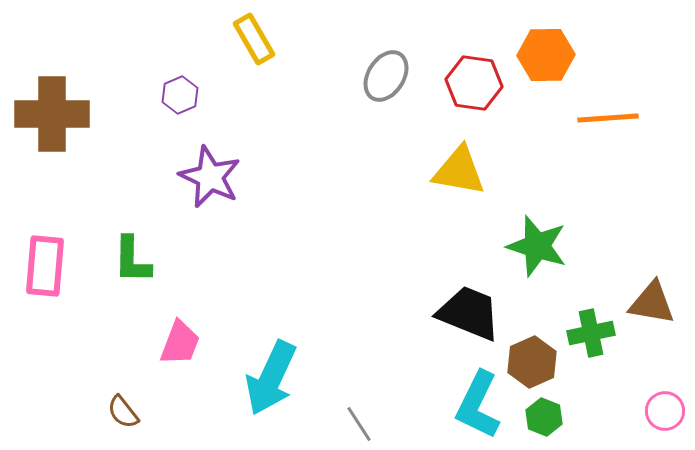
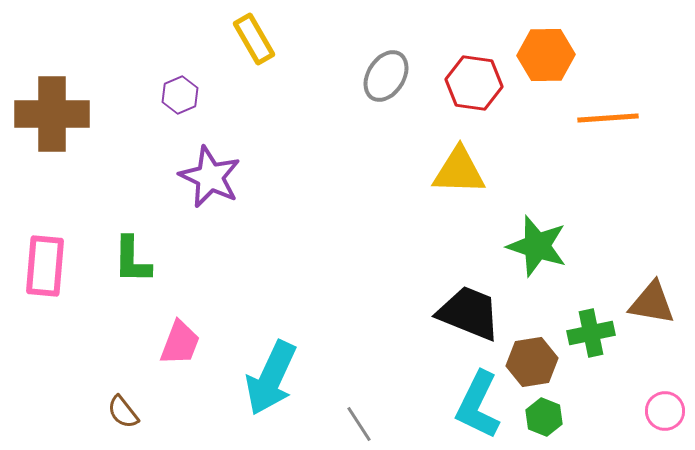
yellow triangle: rotated 8 degrees counterclockwise
brown hexagon: rotated 15 degrees clockwise
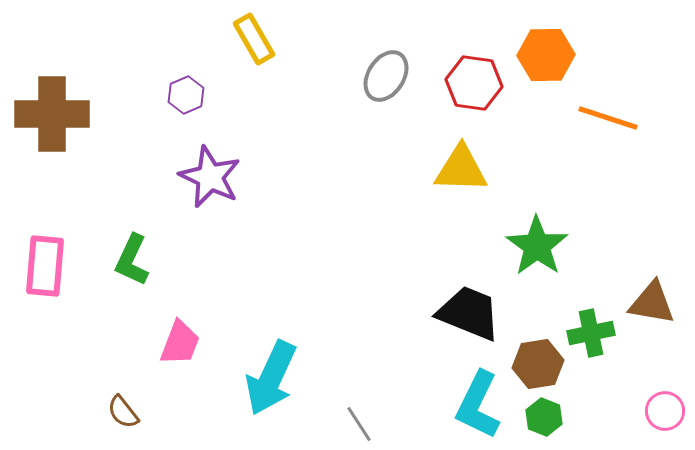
purple hexagon: moved 6 px right
orange line: rotated 22 degrees clockwise
yellow triangle: moved 2 px right, 2 px up
green star: rotated 18 degrees clockwise
green L-shape: rotated 24 degrees clockwise
brown hexagon: moved 6 px right, 2 px down
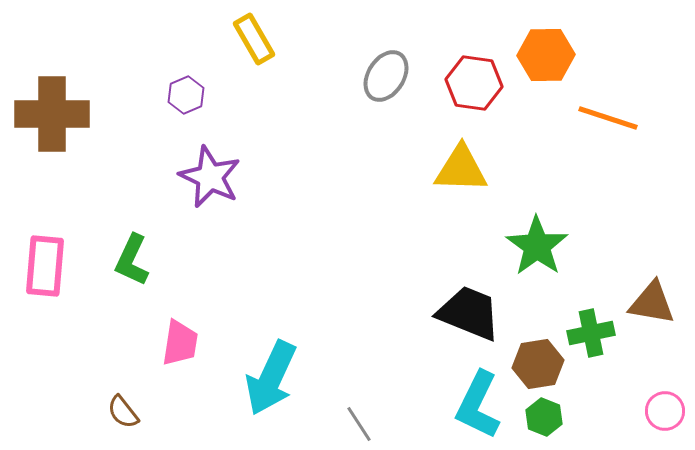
pink trapezoid: rotated 12 degrees counterclockwise
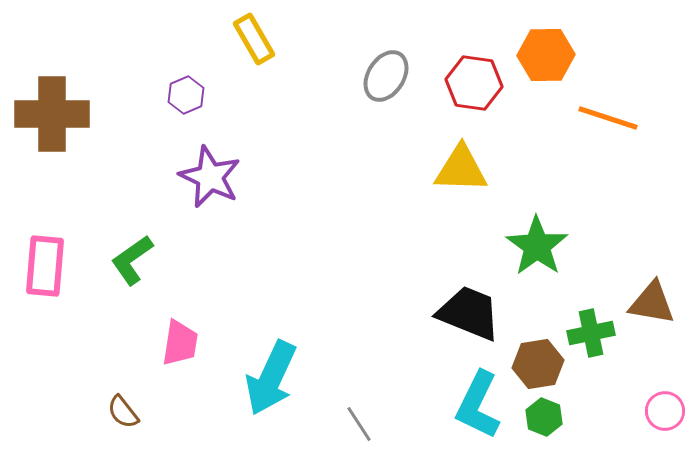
green L-shape: rotated 30 degrees clockwise
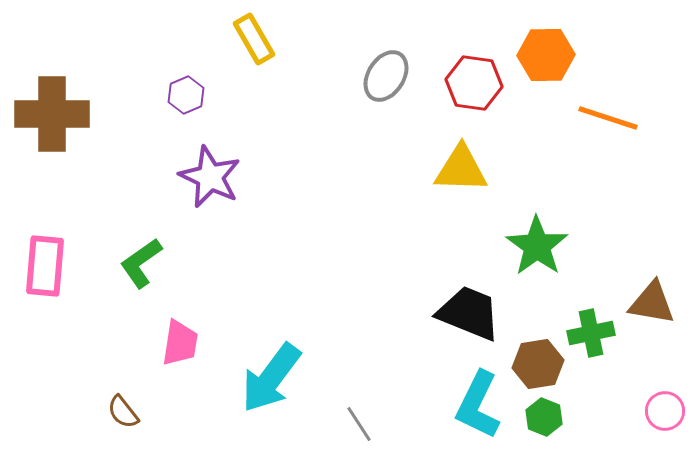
green L-shape: moved 9 px right, 3 px down
cyan arrow: rotated 12 degrees clockwise
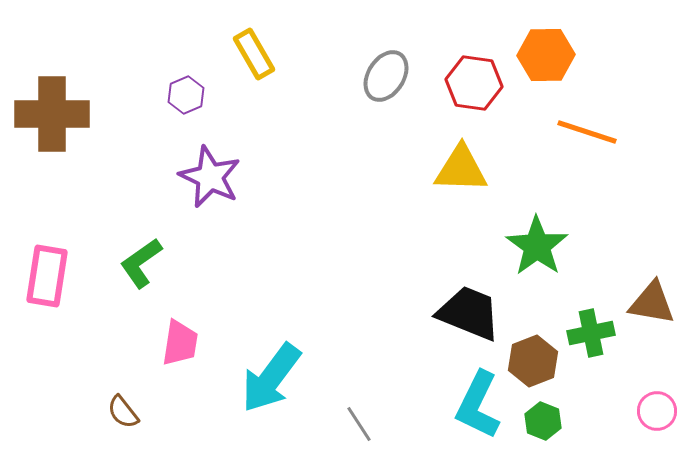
yellow rectangle: moved 15 px down
orange line: moved 21 px left, 14 px down
pink rectangle: moved 2 px right, 10 px down; rotated 4 degrees clockwise
brown hexagon: moved 5 px left, 3 px up; rotated 12 degrees counterclockwise
pink circle: moved 8 px left
green hexagon: moved 1 px left, 4 px down
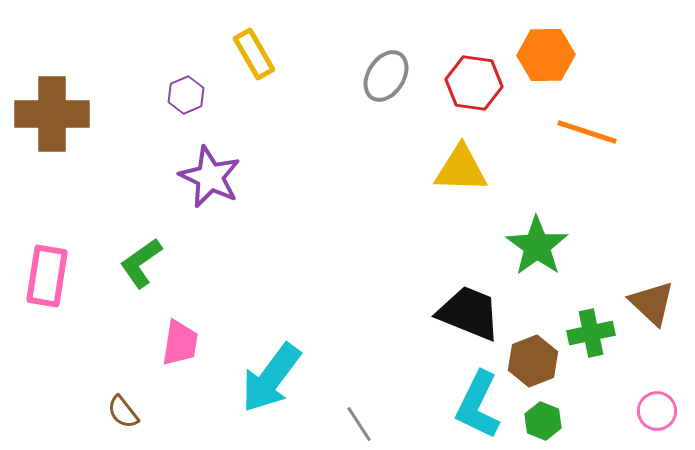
brown triangle: rotated 33 degrees clockwise
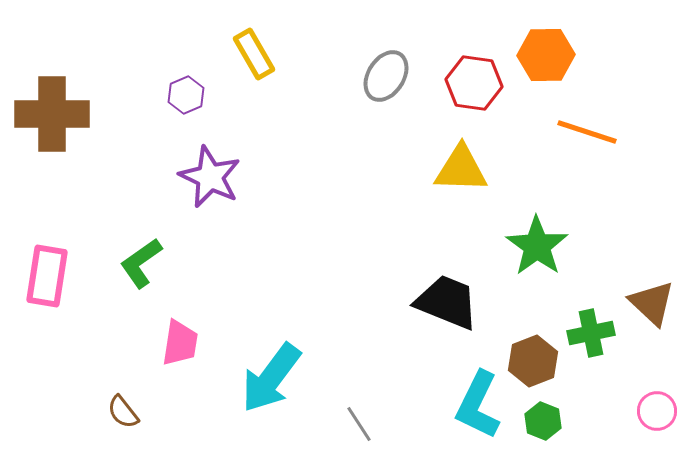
black trapezoid: moved 22 px left, 11 px up
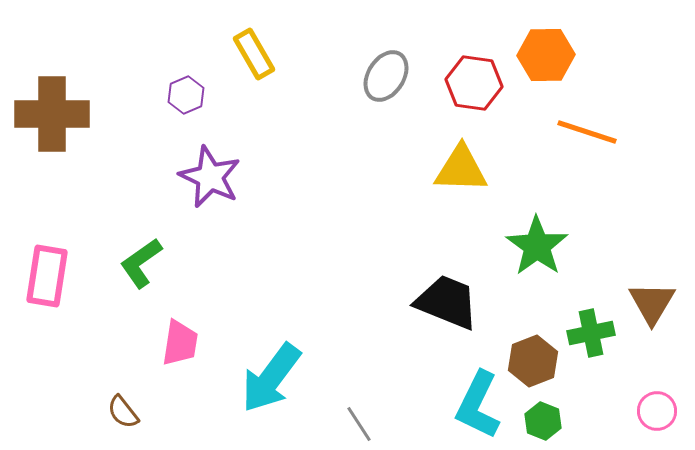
brown triangle: rotated 18 degrees clockwise
